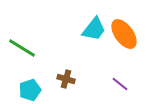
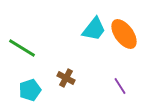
brown cross: moved 1 px up; rotated 12 degrees clockwise
purple line: moved 2 px down; rotated 18 degrees clockwise
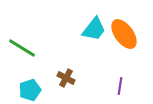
purple line: rotated 42 degrees clockwise
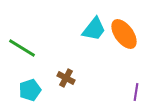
purple line: moved 16 px right, 6 px down
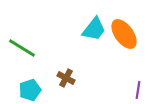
purple line: moved 2 px right, 2 px up
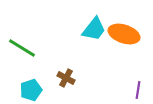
orange ellipse: rotated 36 degrees counterclockwise
cyan pentagon: moved 1 px right
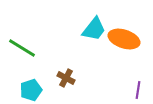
orange ellipse: moved 5 px down
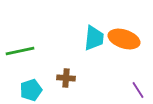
cyan trapezoid: moved 9 px down; rotated 32 degrees counterclockwise
green line: moved 2 px left, 3 px down; rotated 44 degrees counterclockwise
brown cross: rotated 24 degrees counterclockwise
purple line: rotated 42 degrees counterclockwise
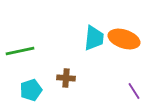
purple line: moved 4 px left, 1 px down
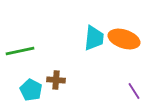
brown cross: moved 10 px left, 2 px down
cyan pentagon: rotated 25 degrees counterclockwise
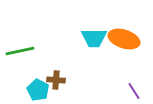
cyan trapezoid: rotated 84 degrees clockwise
cyan pentagon: moved 7 px right
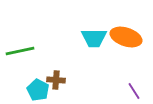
orange ellipse: moved 2 px right, 2 px up
